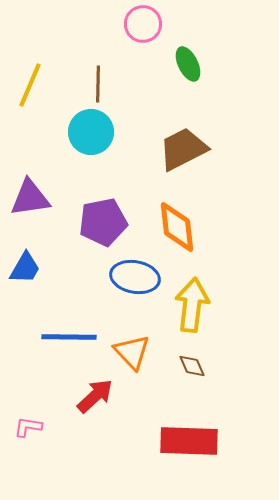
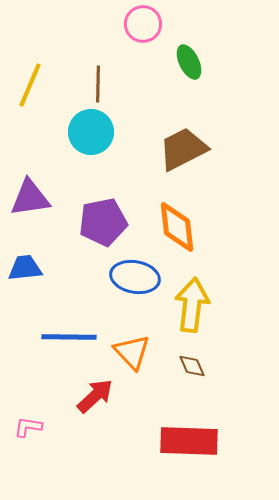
green ellipse: moved 1 px right, 2 px up
blue trapezoid: rotated 126 degrees counterclockwise
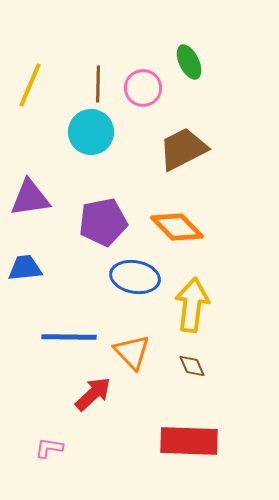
pink circle: moved 64 px down
orange diamond: rotated 38 degrees counterclockwise
red arrow: moved 2 px left, 2 px up
pink L-shape: moved 21 px right, 21 px down
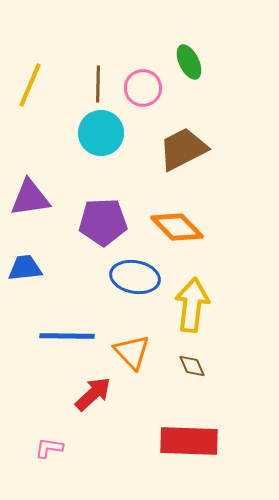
cyan circle: moved 10 px right, 1 px down
purple pentagon: rotated 9 degrees clockwise
blue line: moved 2 px left, 1 px up
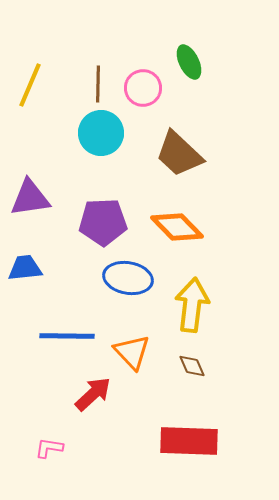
brown trapezoid: moved 4 px left, 5 px down; rotated 110 degrees counterclockwise
blue ellipse: moved 7 px left, 1 px down
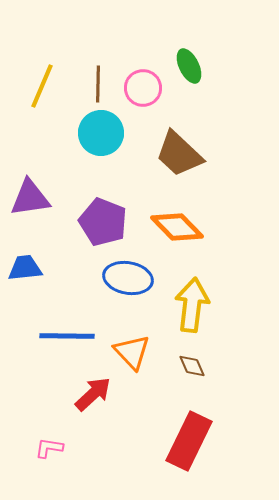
green ellipse: moved 4 px down
yellow line: moved 12 px right, 1 px down
purple pentagon: rotated 24 degrees clockwise
red rectangle: rotated 66 degrees counterclockwise
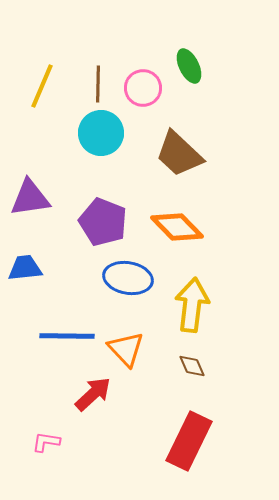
orange triangle: moved 6 px left, 3 px up
pink L-shape: moved 3 px left, 6 px up
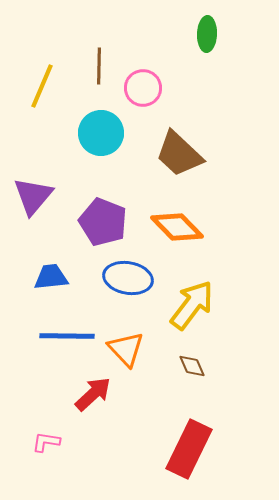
green ellipse: moved 18 px right, 32 px up; rotated 28 degrees clockwise
brown line: moved 1 px right, 18 px up
purple triangle: moved 3 px right, 2 px up; rotated 42 degrees counterclockwise
blue trapezoid: moved 26 px right, 9 px down
yellow arrow: rotated 30 degrees clockwise
red rectangle: moved 8 px down
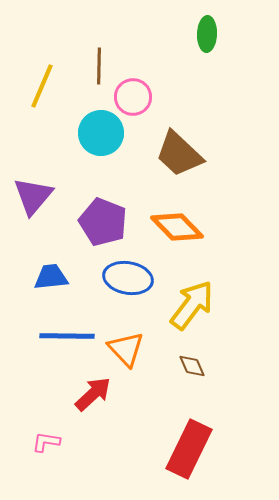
pink circle: moved 10 px left, 9 px down
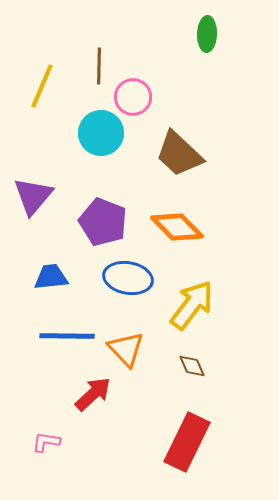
red rectangle: moved 2 px left, 7 px up
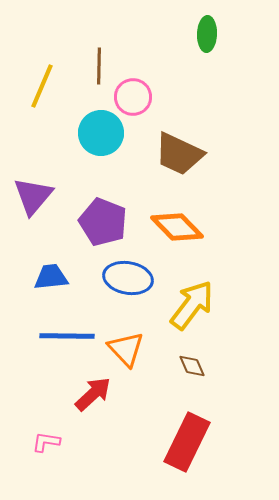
brown trapezoid: rotated 18 degrees counterclockwise
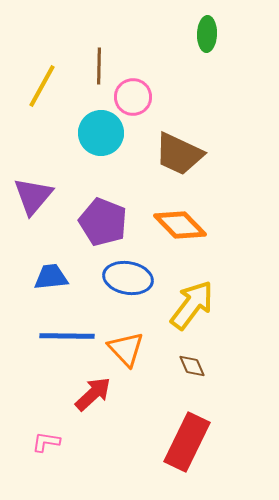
yellow line: rotated 6 degrees clockwise
orange diamond: moved 3 px right, 2 px up
